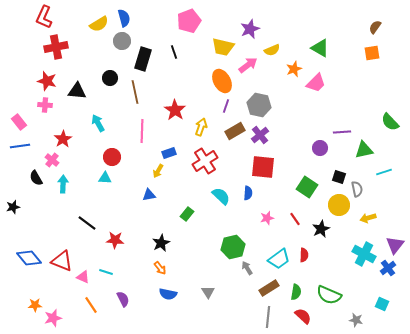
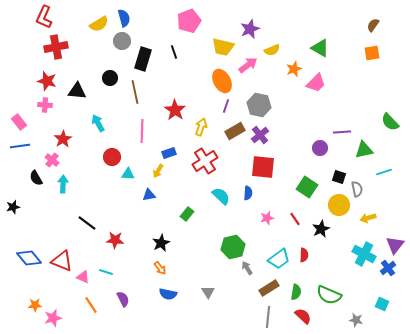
brown semicircle at (375, 27): moved 2 px left, 2 px up
cyan triangle at (105, 178): moved 23 px right, 4 px up
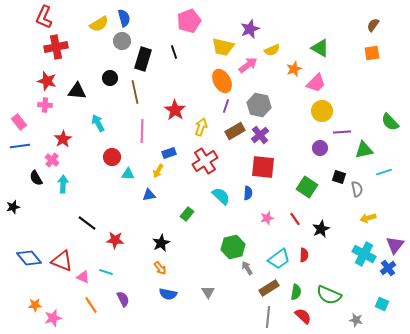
yellow circle at (339, 205): moved 17 px left, 94 px up
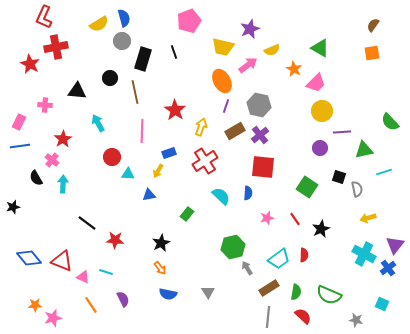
orange star at (294, 69): rotated 21 degrees counterclockwise
red star at (47, 81): moved 17 px left, 17 px up; rotated 12 degrees clockwise
pink rectangle at (19, 122): rotated 63 degrees clockwise
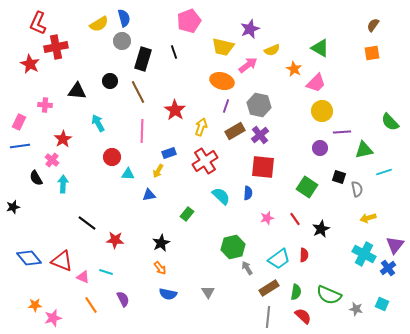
red L-shape at (44, 17): moved 6 px left, 6 px down
black circle at (110, 78): moved 3 px down
orange ellipse at (222, 81): rotated 45 degrees counterclockwise
brown line at (135, 92): moved 3 px right; rotated 15 degrees counterclockwise
gray star at (356, 320): moved 11 px up
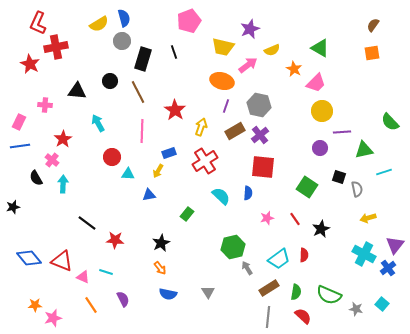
cyan square at (382, 304): rotated 16 degrees clockwise
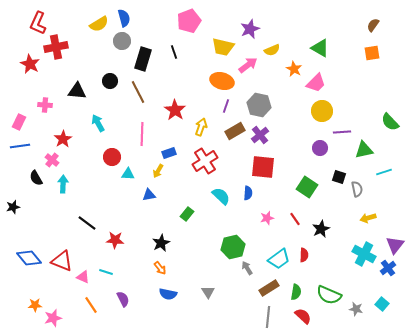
pink line at (142, 131): moved 3 px down
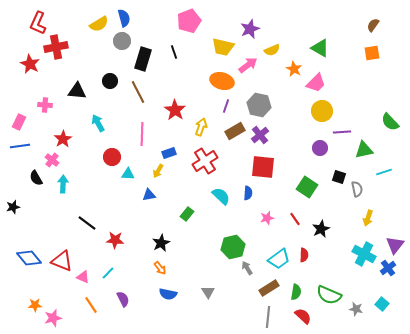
yellow arrow at (368, 218): rotated 56 degrees counterclockwise
cyan line at (106, 272): moved 2 px right, 1 px down; rotated 64 degrees counterclockwise
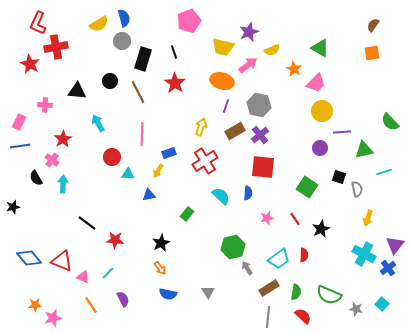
purple star at (250, 29): moved 1 px left, 3 px down
red star at (175, 110): moved 27 px up
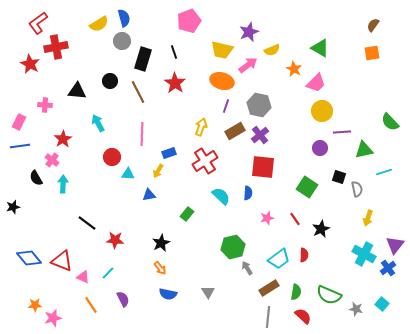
red L-shape at (38, 23): rotated 30 degrees clockwise
yellow trapezoid at (223, 47): moved 1 px left, 3 px down
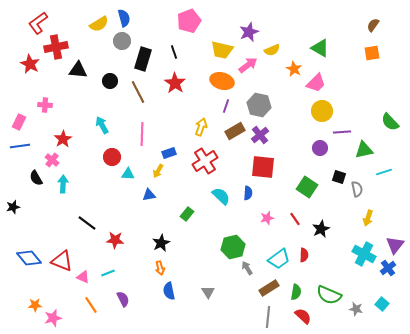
black triangle at (77, 91): moved 1 px right, 21 px up
cyan arrow at (98, 123): moved 4 px right, 2 px down
orange arrow at (160, 268): rotated 24 degrees clockwise
cyan line at (108, 273): rotated 24 degrees clockwise
blue semicircle at (168, 294): moved 1 px right, 3 px up; rotated 66 degrees clockwise
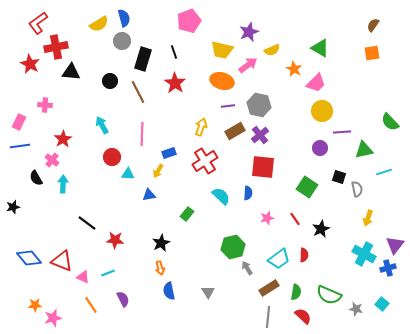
black triangle at (78, 70): moved 7 px left, 2 px down
purple line at (226, 106): moved 2 px right; rotated 64 degrees clockwise
blue cross at (388, 268): rotated 21 degrees clockwise
